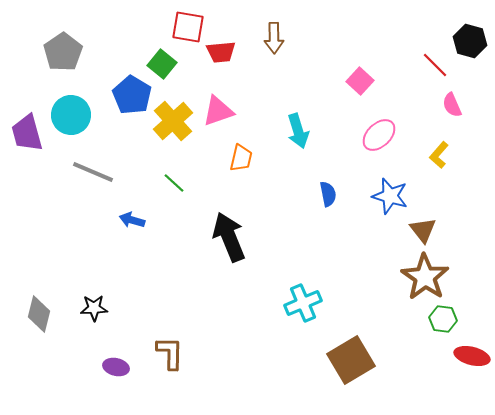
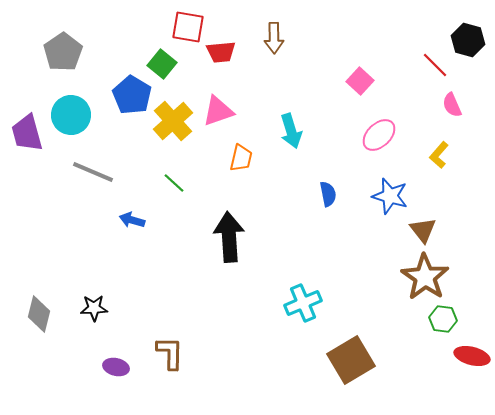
black hexagon: moved 2 px left, 1 px up
cyan arrow: moved 7 px left
black arrow: rotated 18 degrees clockwise
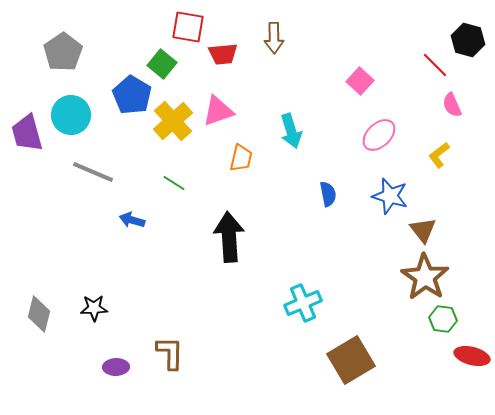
red trapezoid: moved 2 px right, 2 px down
yellow L-shape: rotated 12 degrees clockwise
green line: rotated 10 degrees counterclockwise
purple ellipse: rotated 15 degrees counterclockwise
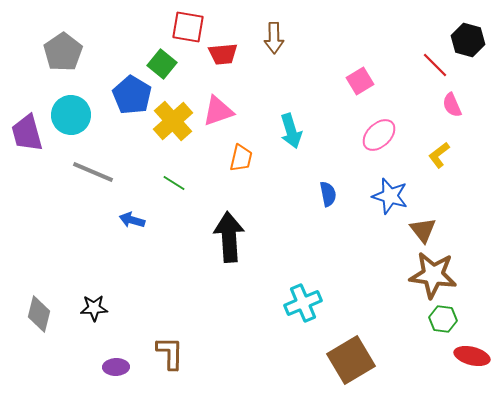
pink square: rotated 16 degrees clockwise
brown star: moved 8 px right, 2 px up; rotated 27 degrees counterclockwise
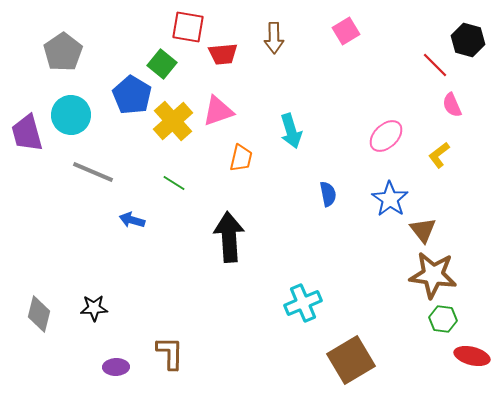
pink square: moved 14 px left, 50 px up
pink ellipse: moved 7 px right, 1 px down
blue star: moved 3 px down; rotated 18 degrees clockwise
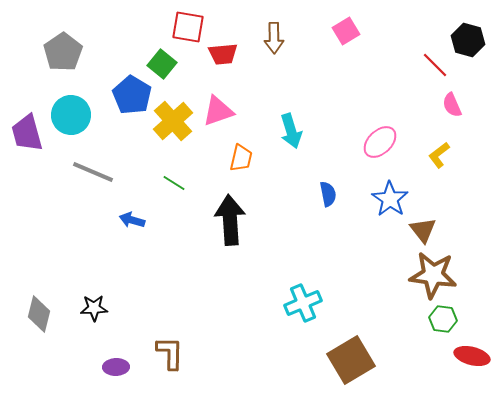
pink ellipse: moved 6 px left, 6 px down
black arrow: moved 1 px right, 17 px up
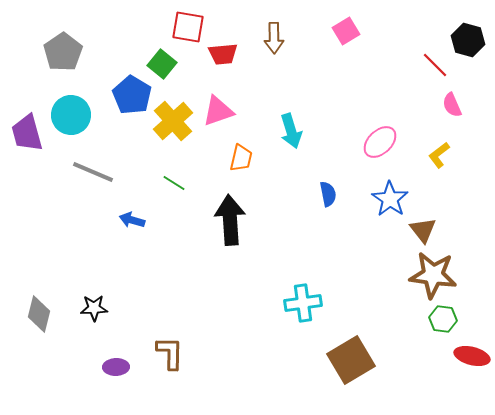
cyan cross: rotated 15 degrees clockwise
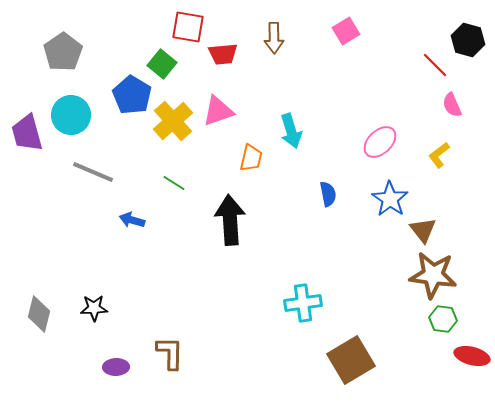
orange trapezoid: moved 10 px right
